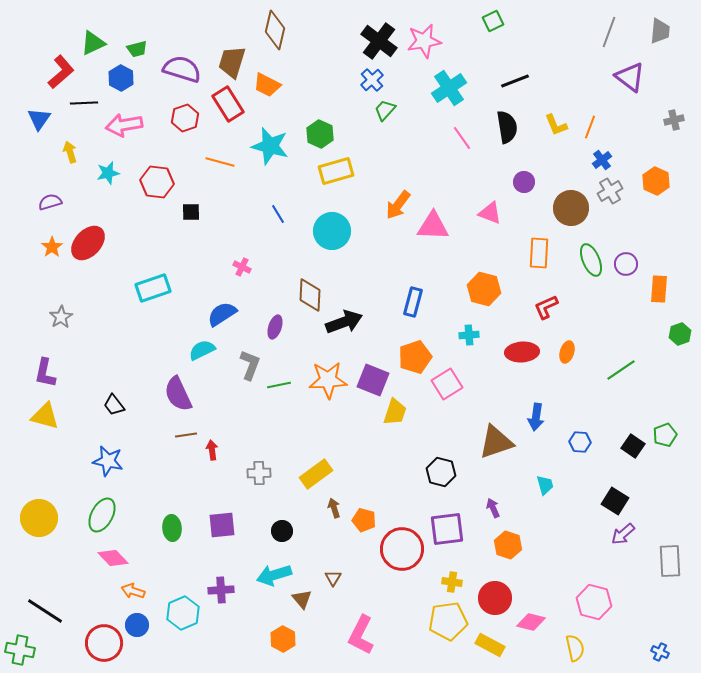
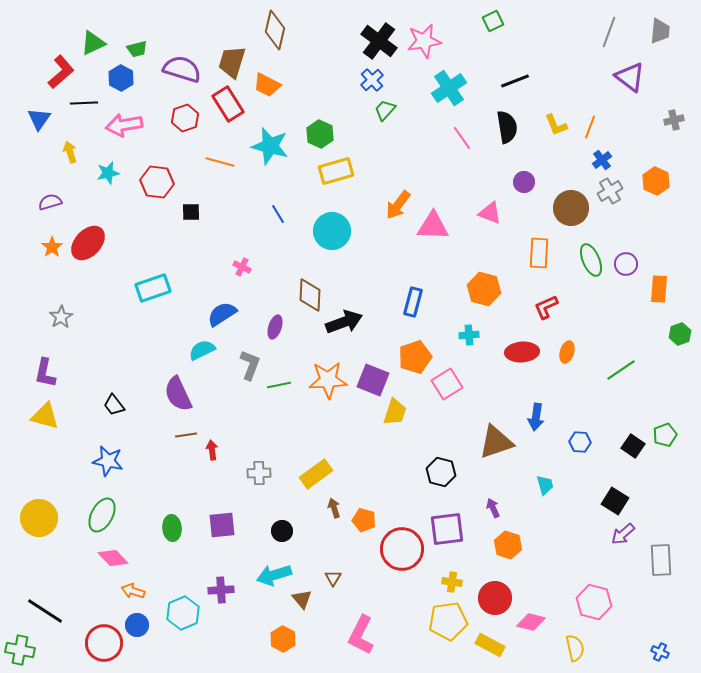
gray rectangle at (670, 561): moved 9 px left, 1 px up
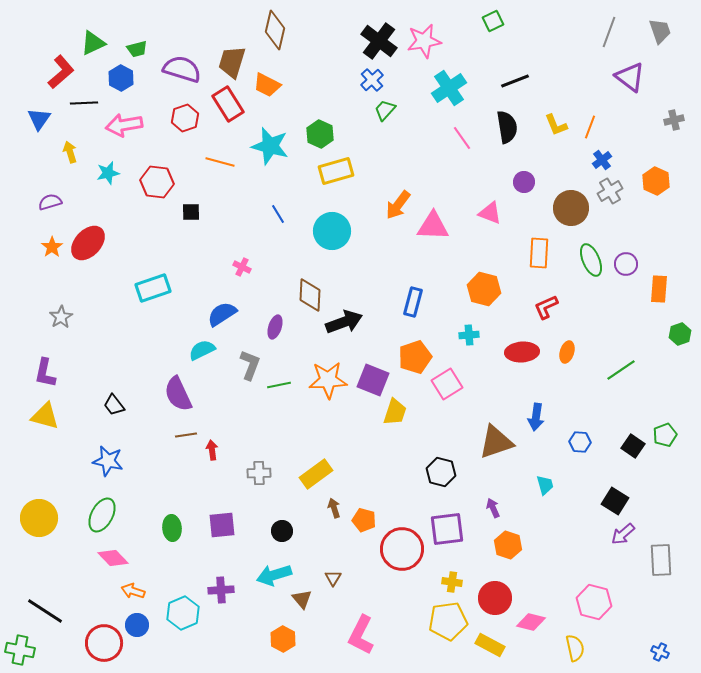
gray trapezoid at (660, 31): rotated 24 degrees counterclockwise
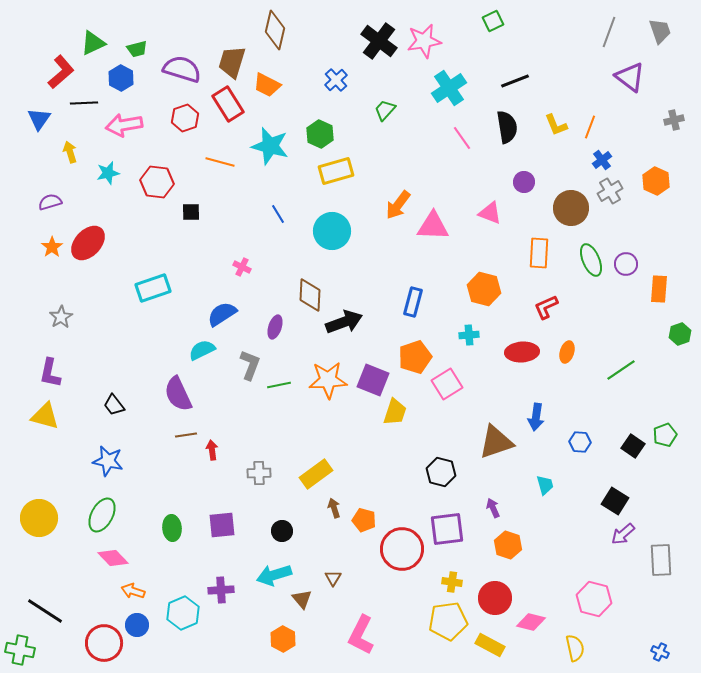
blue cross at (372, 80): moved 36 px left
purple L-shape at (45, 373): moved 5 px right
pink hexagon at (594, 602): moved 3 px up
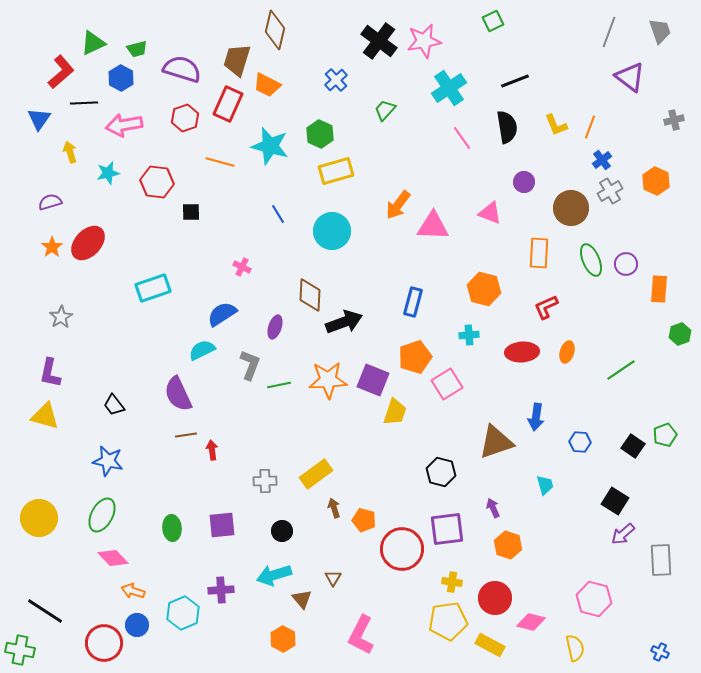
brown trapezoid at (232, 62): moved 5 px right, 2 px up
red rectangle at (228, 104): rotated 56 degrees clockwise
gray cross at (259, 473): moved 6 px right, 8 px down
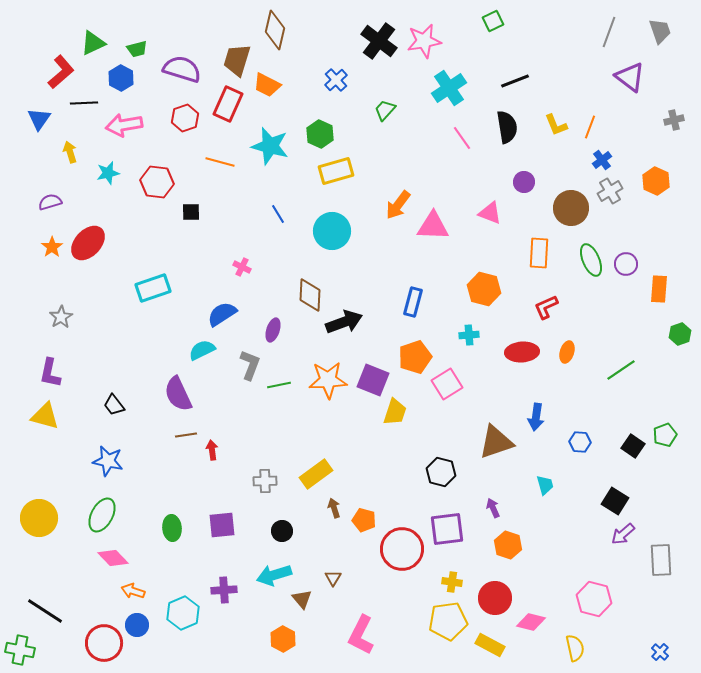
purple ellipse at (275, 327): moved 2 px left, 3 px down
purple cross at (221, 590): moved 3 px right
blue cross at (660, 652): rotated 18 degrees clockwise
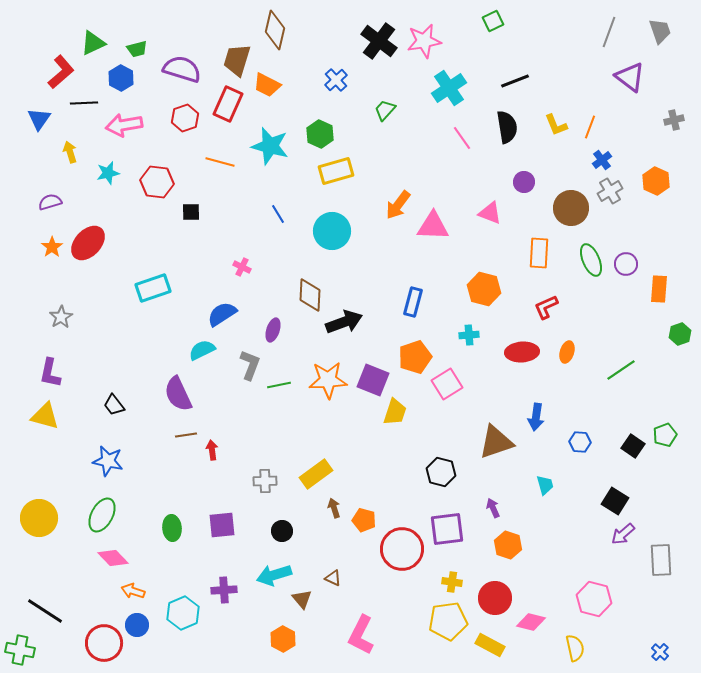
brown triangle at (333, 578): rotated 36 degrees counterclockwise
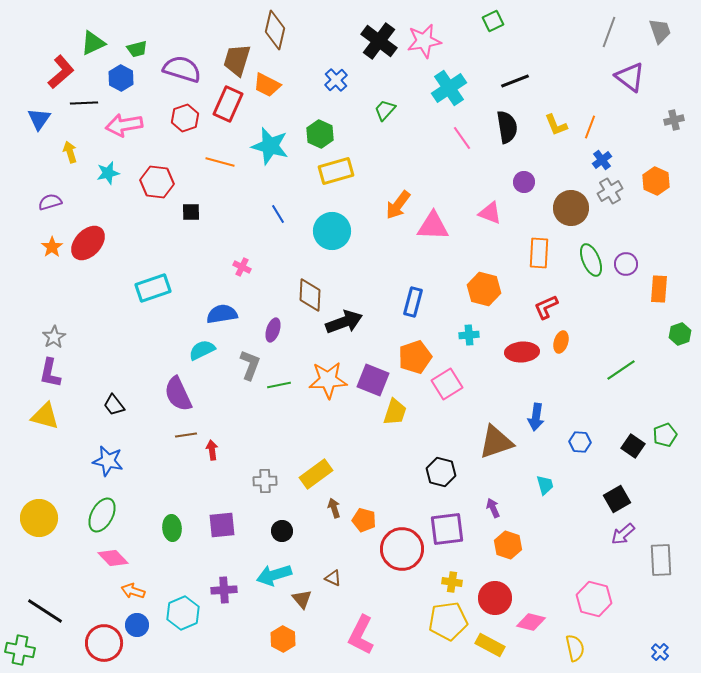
blue semicircle at (222, 314): rotated 24 degrees clockwise
gray star at (61, 317): moved 7 px left, 20 px down
orange ellipse at (567, 352): moved 6 px left, 10 px up
black square at (615, 501): moved 2 px right, 2 px up; rotated 28 degrees clockwise
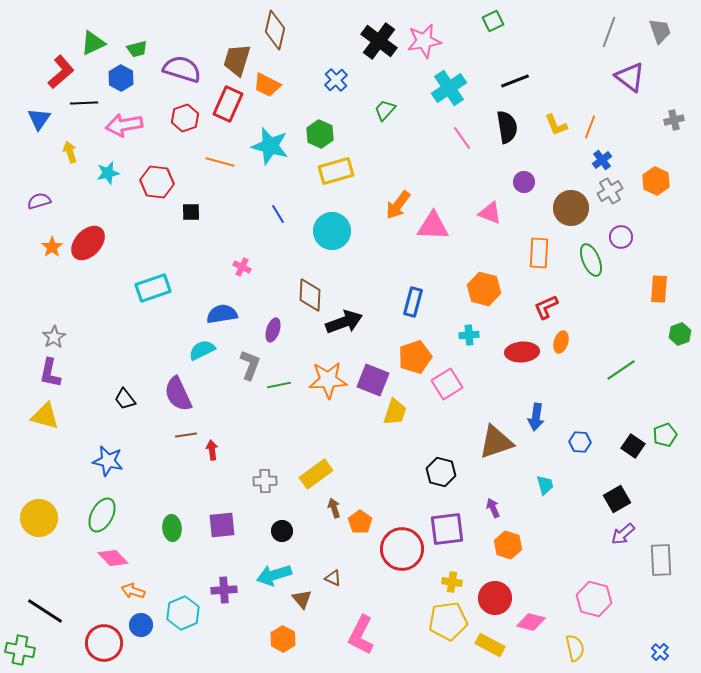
purple semicircle at (50, 202): moved 11 px left, 1 px up
purple circle at (626, 264): moved 5 px left, 27 px up
black trapezoid at (114, 405): moved 11 px right, 6 px up
orange pentagon at (364, 520): moved 4 px left, 2 px down; rotated 20 degrees clockwise
blue circle at (137, 625): moved 4 px right
